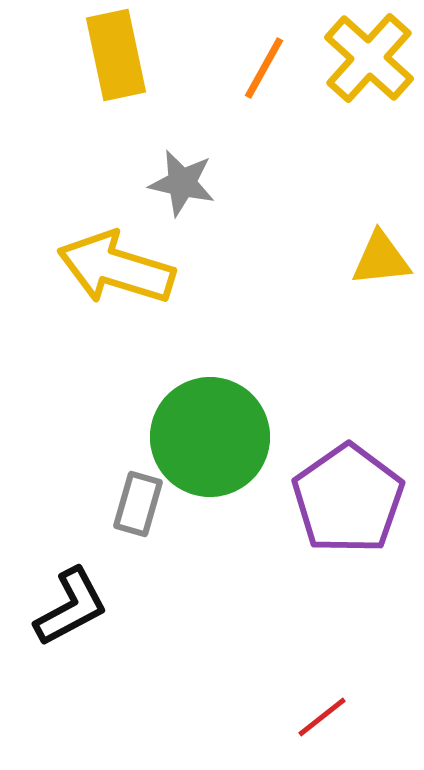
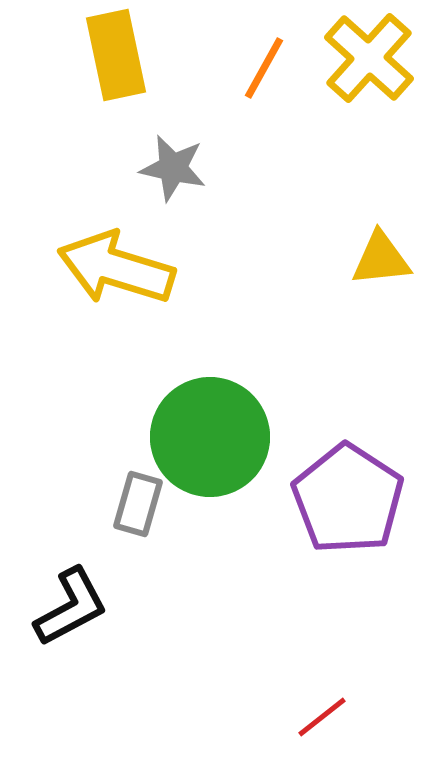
gray star: moved 9 px left, 15 px up
purple pentagon: rotated 4 degrees counterclockwise
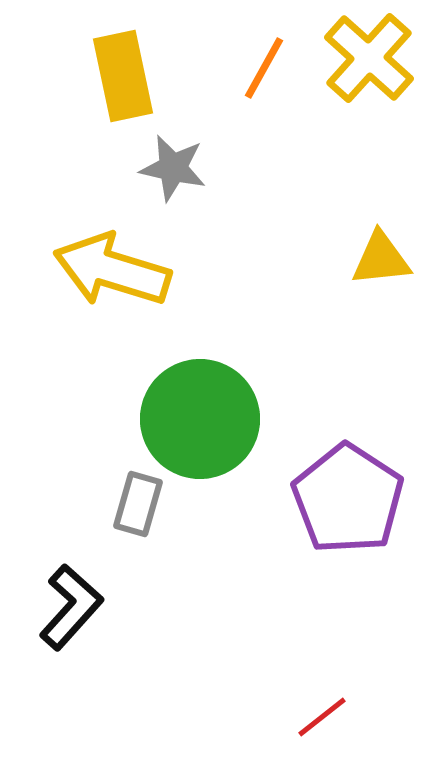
yellow rectangle: moved 7 px right, 21 px down
yellow arrow: moved 4 px left, 2 px down
green circle: moved 10 px left, 18 px up
black L-shape: rotated 20 degrees counterclockwise
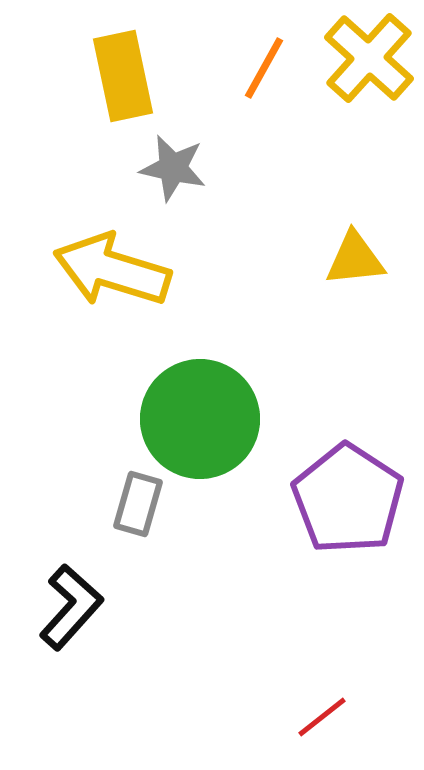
yellow triangle: moved 26 px left
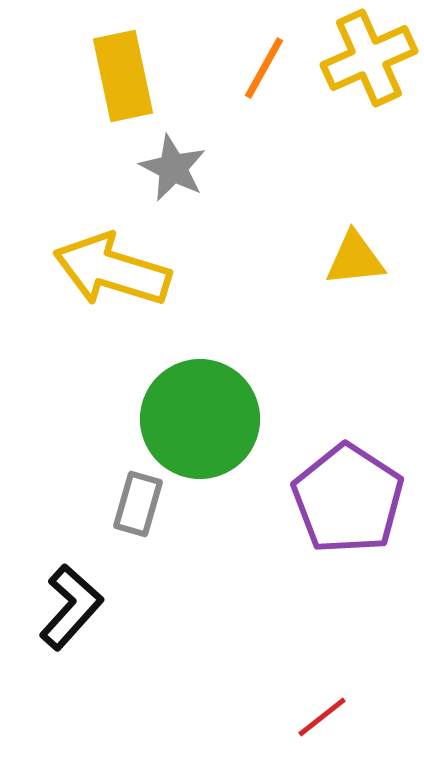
yellow cross: rotated 24 degrees clockwise
gray star: rotated 14 degrees clockwise
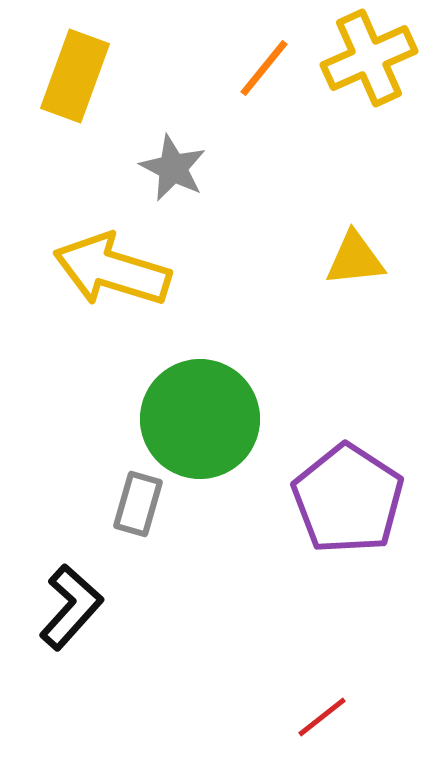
orange line: rotated 10 degrees clockwise
yellow rectangle: moved 48 px left; rotated 32 degrees clockwise
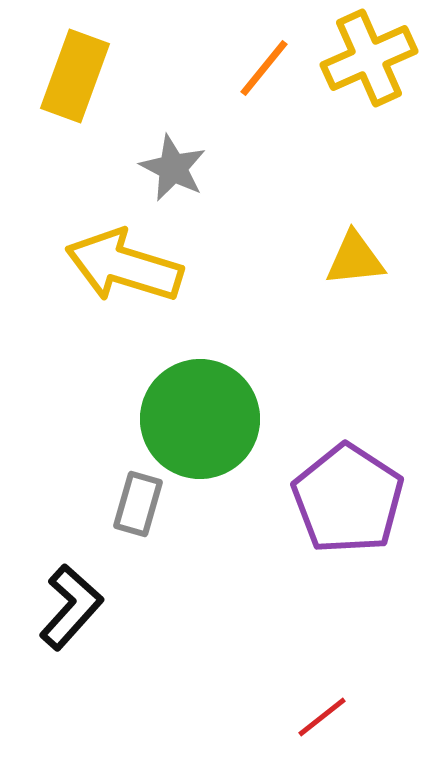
yellow arrow: moved 12 px right, 4 px up
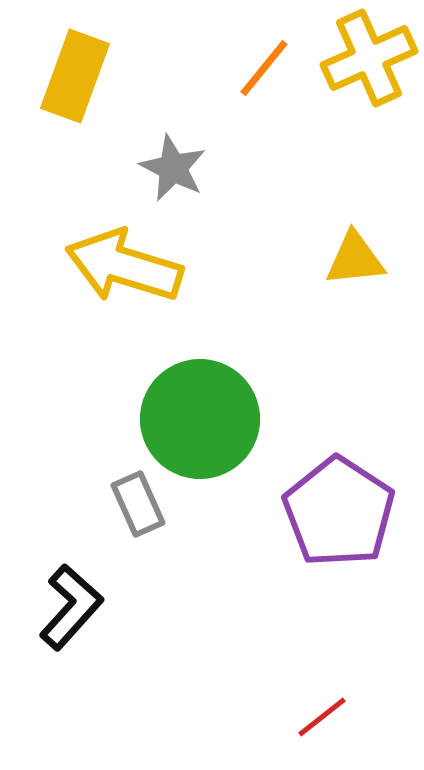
purple pentagon: moved 9 px left, 13 px down
gray rectangle: rotated 40 degrees counterclockwise
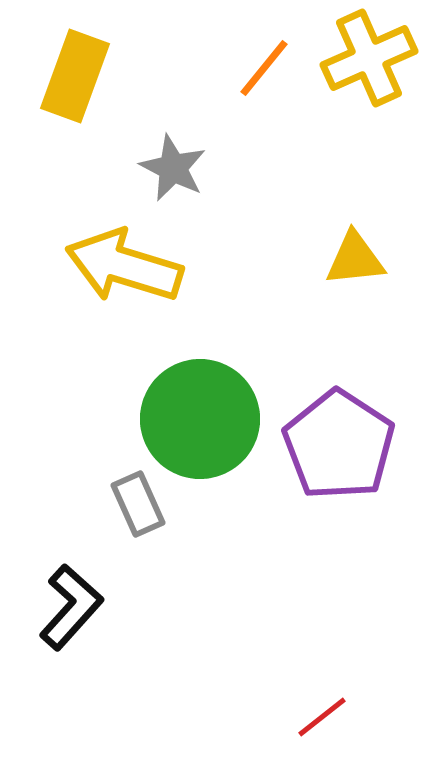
purple pentagon: moved 67 px up
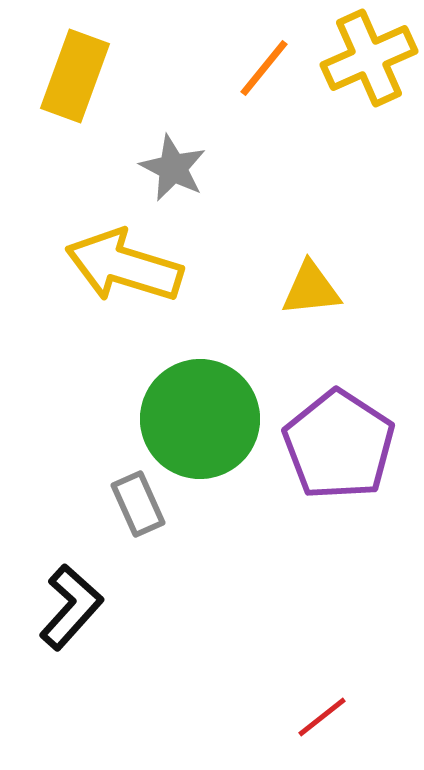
yellow triangle: moved 44 px left, 30 px down
